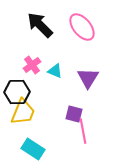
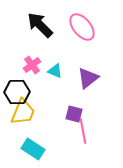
purple triangle: rotated 20 degrees clockwise
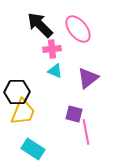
pink ellipse: moved 4 px left, 2 px down
pink cross: moved 20 px right, 16 px up; rotated 30 degrees clockwise
pink line: moved 3 px right, 1 px down
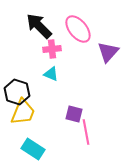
black arrow: moved 1 px left, 1 px down
cyan triangle: moved 4 px left, 3 px down
purple triangle: moved 20 px right, 26 px up; rotated 10 degrees counterclockwise
black hexagon: rotated 20 degrees clockwise
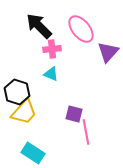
pink ellipse: moved 3 px right
yellow trapezoid: moved 1 px right; rotated 20 degrees clockwise
cyan rectangle: moved 4 px down
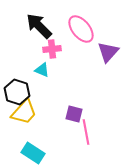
cyan triangle: moved 9 px left, 4 px up
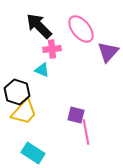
purple square: moved 2 px right, 1 px down
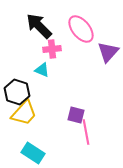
yellow trapezoid: moved 1 px down
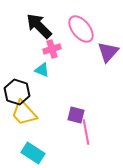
pink cross: rotated 12 degrees counterclockwise
yellow trapezoid: rotated 96 degrees clockwise
